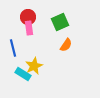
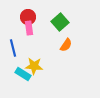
green square: rotated 18 degrees counterclockwise
yellow star: rotated 30 degrees clockwise
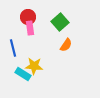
pink rectangle: moved 1 px right
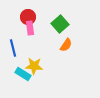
green square: moved 2 px down
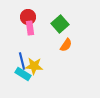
blue line: moved 9 px right, 13 px down
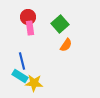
yellow star: moved 17 px down
cyan rectangle: moved 3 px left, 2 px down
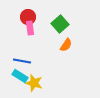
blue line: rotated 66 degrees counterclockwise
yellow star: rotated 12 degrees clockwise
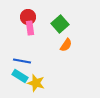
yellow star: moved 2 px right
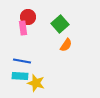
pink rectangle: moved 7 px left
cyan rectangle: rotated 28 degrees counterclockwise
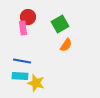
green square: rotated 12 degrees clockwise
